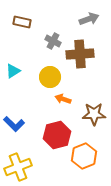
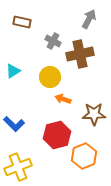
gray arrow: rotated 42 degrees counterclockwise
brown cross: rotated 8 degrees counterclockwise
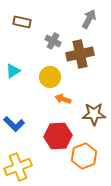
red hexagon: moved 1 px right, 1 px down; rotated 12 degrees clockwise
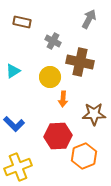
brown cross: moved 8 px down; rotated 24 degrees clockwise
orange arrow: rotated 105 degrees counterclockwise
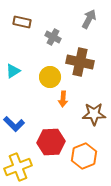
gray cross: moved 4 px up
red hexagon: moved 7 px left, 6 px down
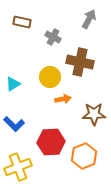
cyan triangle: moved 13 px down
orange arrow: rotated 105 degrees counterclockwise
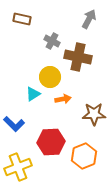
brown rectangle: moved 3 px up
gray cross: moved 1 px left, 4 px down
brown cross: moved 2 px left, 5 px up
cyan triangle: moved 20 px right, 10 px down
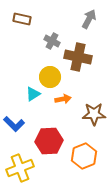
red hexagon: moved 2 px left, 1 px up
yellow cross: moved 2 px right, 1 px down
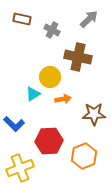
gray arrow: rotated 18 degrees clockwise
gray cross: moved 11 px up
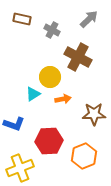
brown cross: rotated 16 degrees clockwise
blue L-shape: rotated 25 degrees counterclockwise
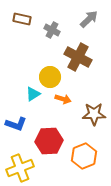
orange arrow: rotated 28 degrees clockwise
blue L-shape: moved 2 px right
